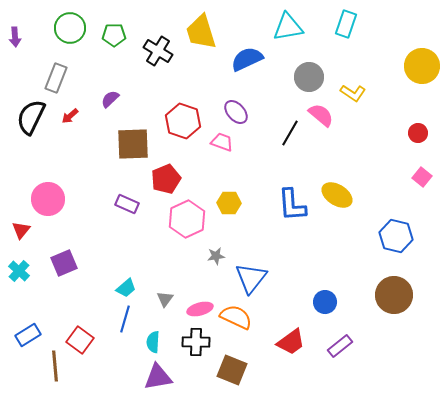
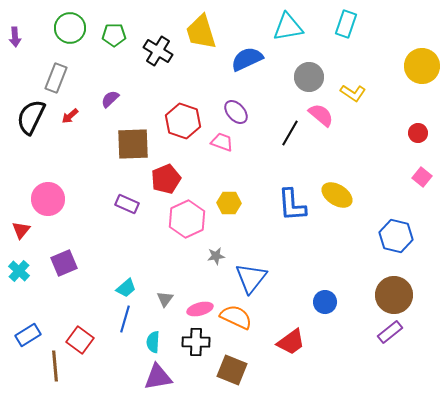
purple rectangle at (340, 346): moved 50 px right, 14 px up
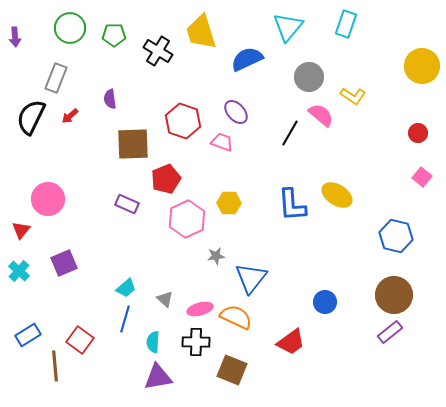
cyan triangle at (288, 27): rotated 40 degrees counterclockwise
yellow L-shape at (353, 93): moved 3 px down
purple semicircle at (110, 99): rotated 54 degrees counterclockwise
gray triangle at (165, 299): rotated 24 degrees counterclockwise
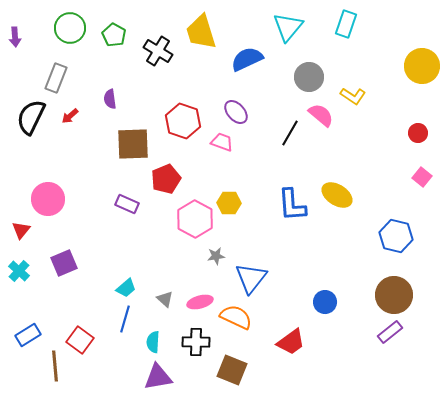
green pentagon at (114, 35): rotated 30 degrees clockwise
pink hexagon at (187, 219): moved 8 px right; rotated 6 degrees counterclockwise
pink ellipse at (200, 309): moved 7 px up
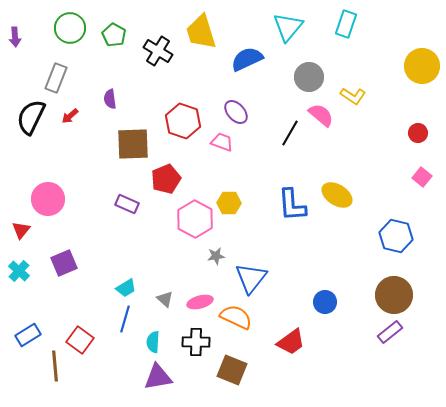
cyan trapezoid at (126, 288): rotated 10 degrees clockwise
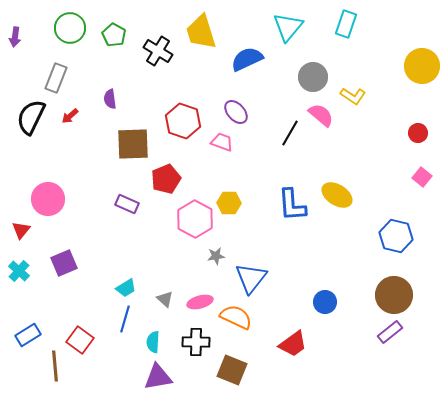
purple arrow at (15, 37): rotated 12 degrees clockwise
gray circle at (309, 77): moved 4 px right
red trapezoid at (291, 342): moved 2 px right, 2 px down
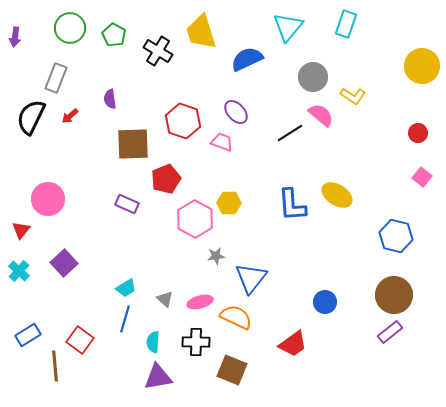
black line at (290, 133): rotated 28 degrees clockwise
purple square at (64, 263): rotated 20 degrees counterclockwise
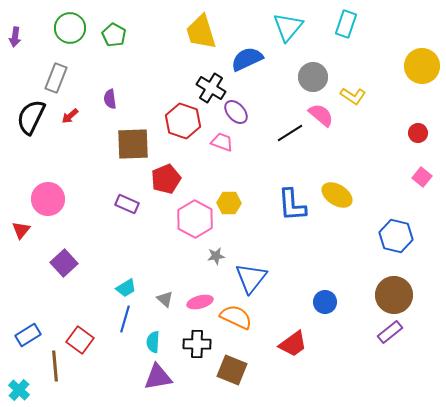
black cross at (158, 51): moved 53 px right, 37 px down
cyan cross at (19, 271): moved 119 px down
black cross at (196, 342): moved 1 px right, 2 px down
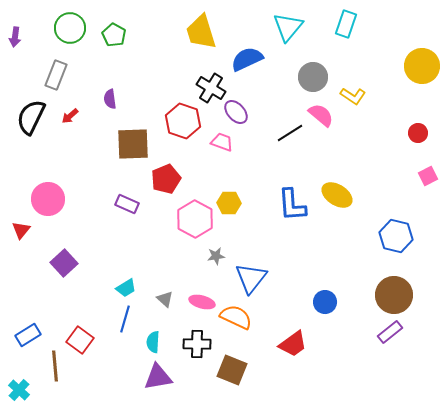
gray rectangle at (56, 78): moved 3 px up
pink square at (422, 177): moved 6 px right, 1 px up; rotated 24 degrees clockwise
pink ellipse at (200, 302): moved 2 px right; rotated 30 degrees clockwise
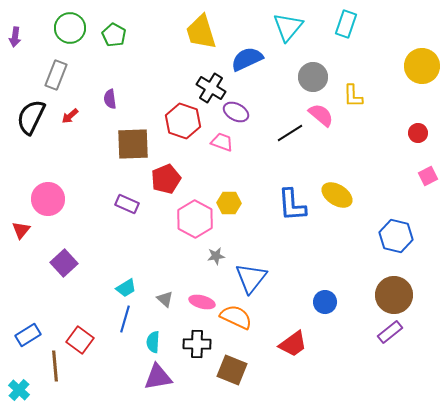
yellow L-shape at (353, 96): rotated 55 degrees clockwise
purple ellipse at (236, 112): rotated 20 degrees counterclockwise
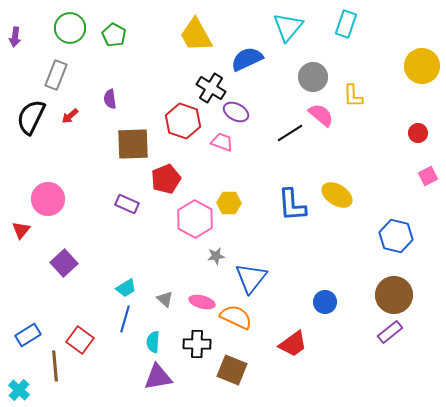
yellow trapezoid at (201, 32): moved 5 px left, 3 px down; rotated 12 degrees counterclockwise
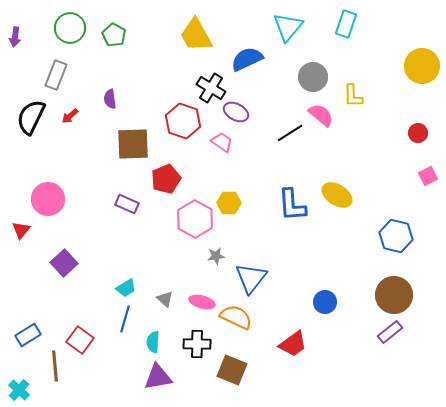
pink trapezoid at (222, 142): rotated 15 degrees clockwise
